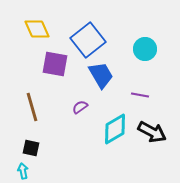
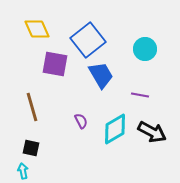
purple semicircle: moved 1 px right, 14 px down; rotated 98 degrees clockwise
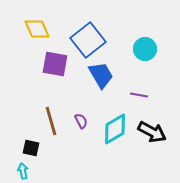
purple line: moved 1 px left
brown line: moved 19 px right, 14 px down
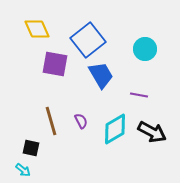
cyan arrow: moved 1 px up; rotated 140 degrees clockwise
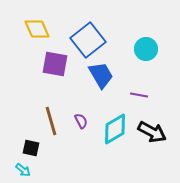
cyan circle: moved 1 px right
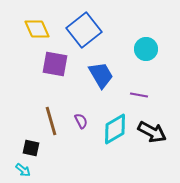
blue square: moved 4 px left, 10 px up
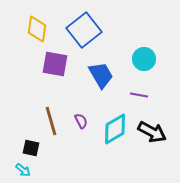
yellow diamond: rotated 32 degrees clockwise
cyan circle: moved 2 px left, 10 px down
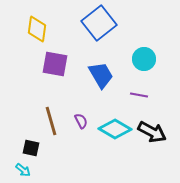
blue square: moved 15 px right, 7 px up
cyan diamond: rotated 60 degrees clockwise
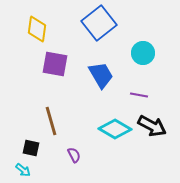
cyan circle: moved 1 px left, 6 px up
purple semicircle: moved 7 px left, 34 px down
black arrow: moved 6 px up
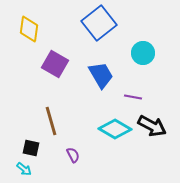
yellow diamond: moved 8 px left
purple square: rotated 20 degrees clockwise
purple line: moved 6 px left, 2 px down
purple semicircle: moved 1 px left
cyan arrow: moved 1 px right, 1 px up
